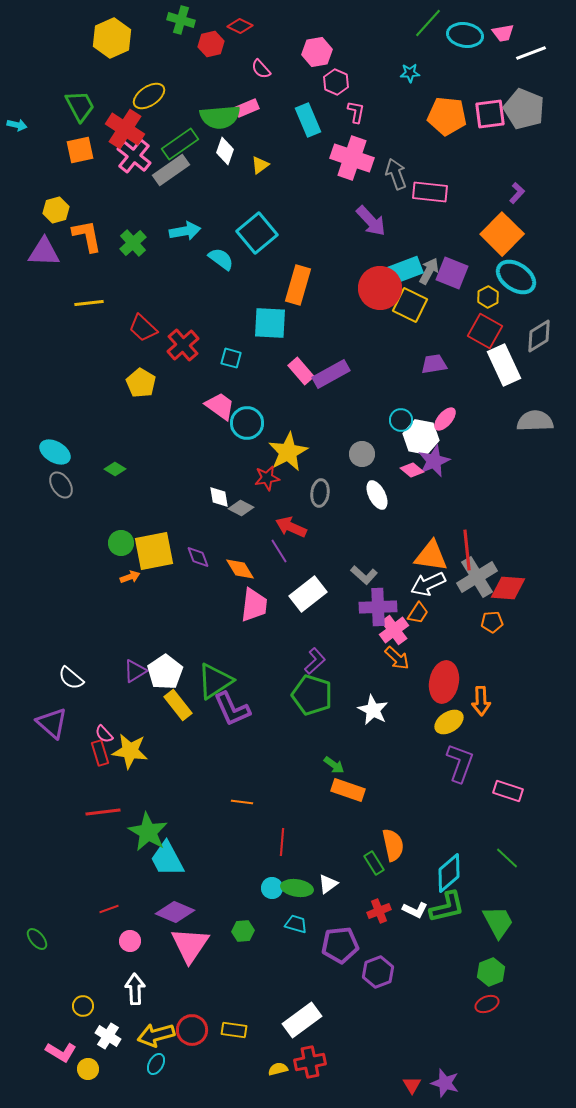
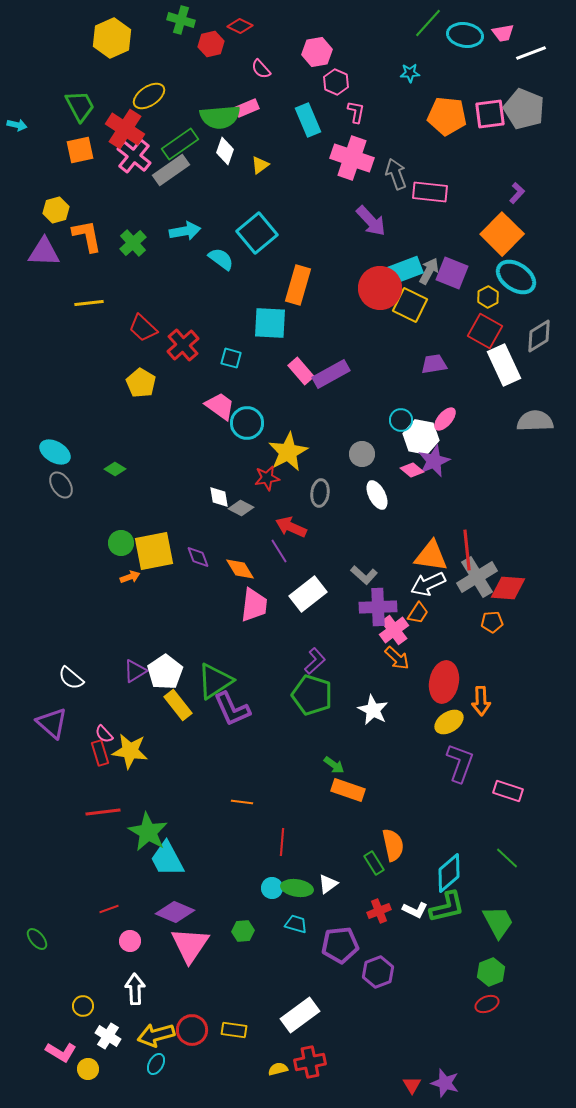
white rectangle at (302, 1020): moved 2 px left, 5 px up
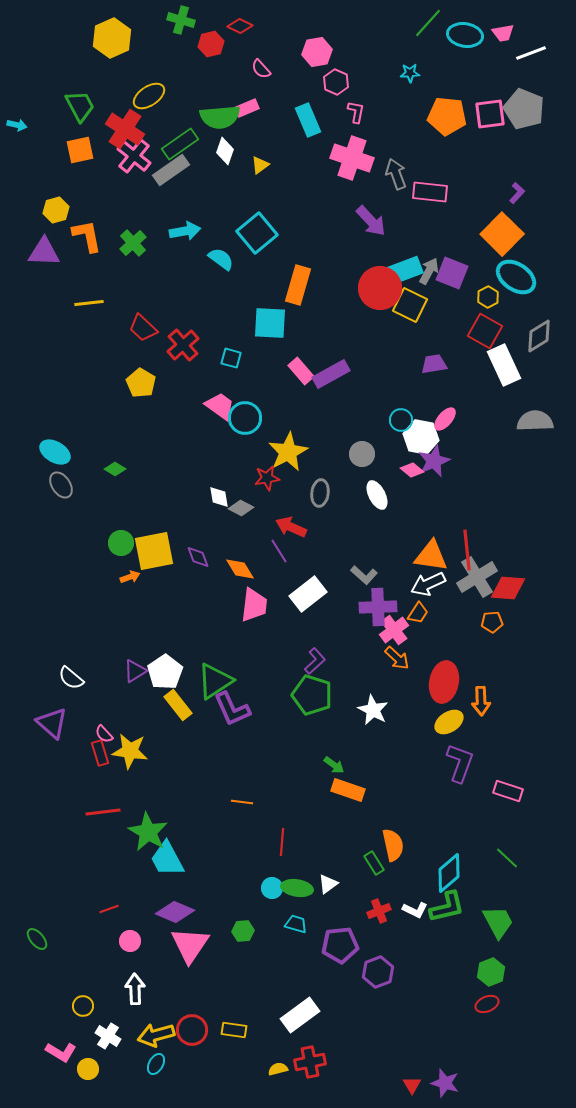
cyan circle at (247, 423): moved 2 px left, 5 px up
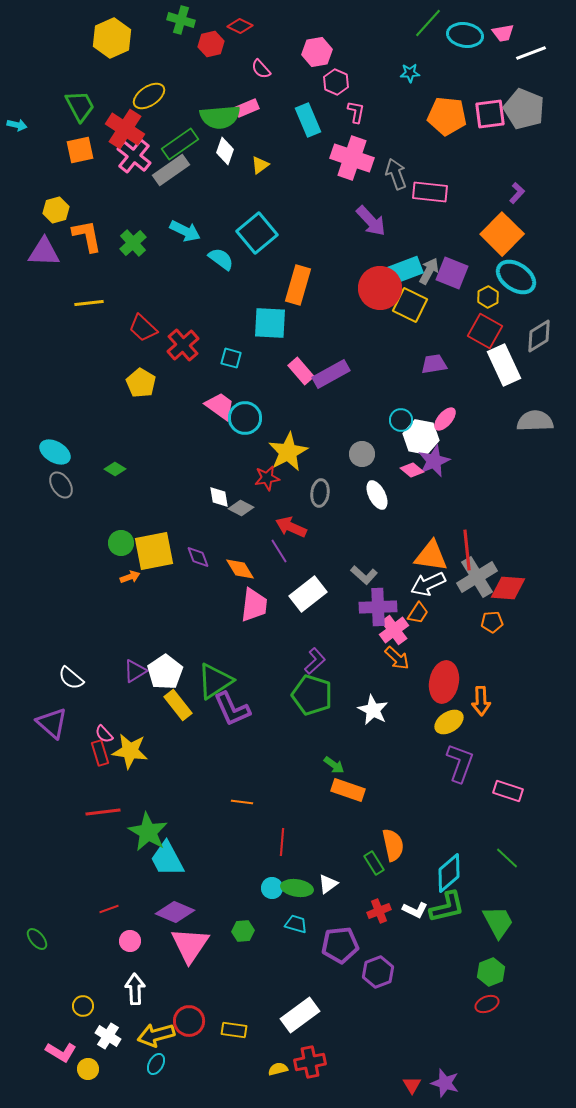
cyan arrow at (185, 231): rotated 36 degrees clockwise
red circle at (192, 1030): moved 3 px left, 9 px up
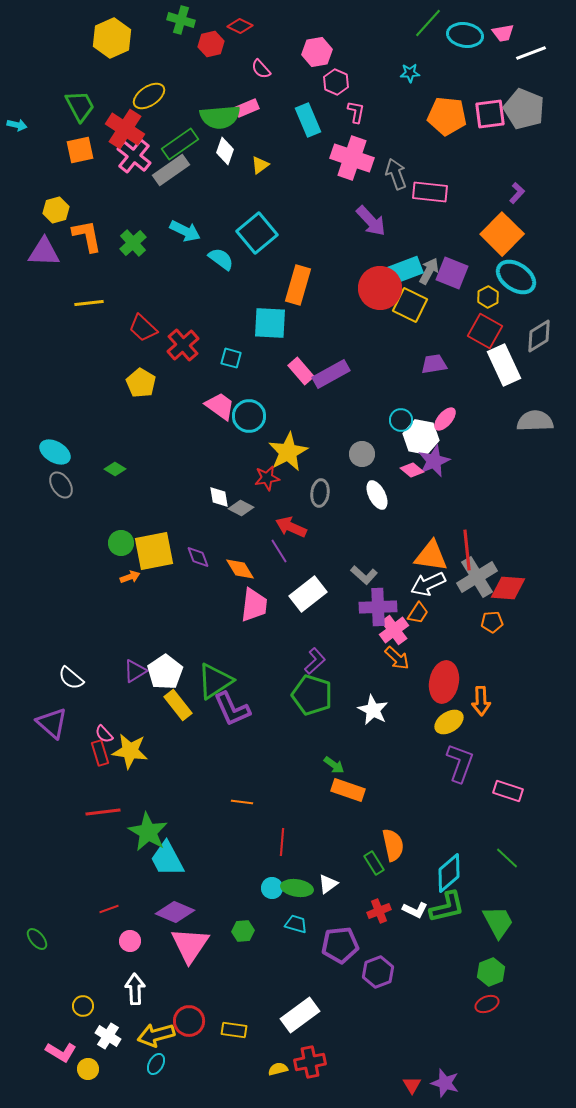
cyan circle at (245, 418): moved 4 px right, 2 px up
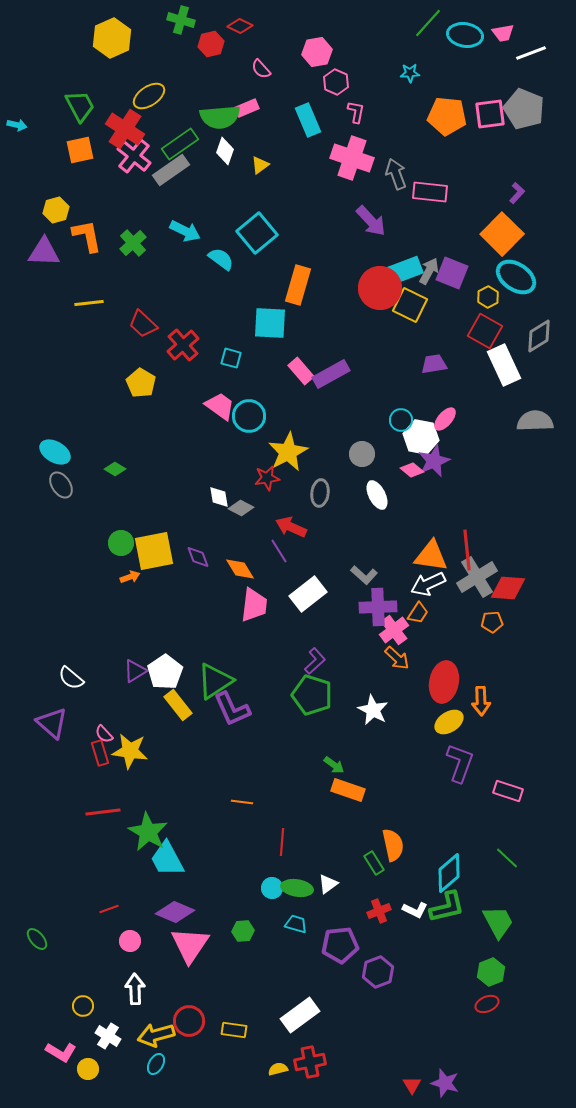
red trapezoid at (143, 328): moved 4 px up
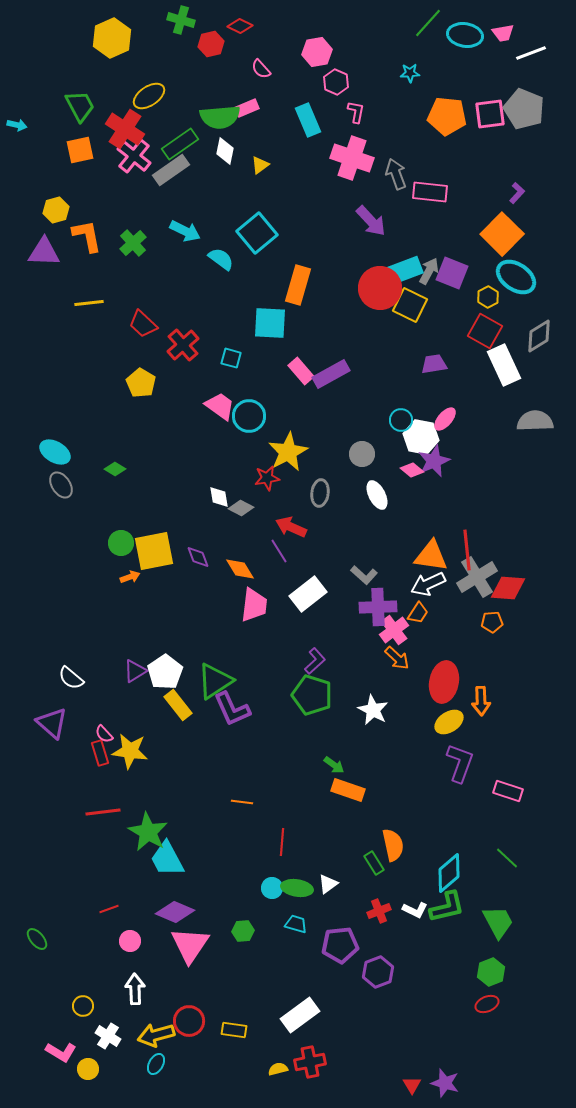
white diamond at (225, 151): rotated 8 degrees counterclockwise
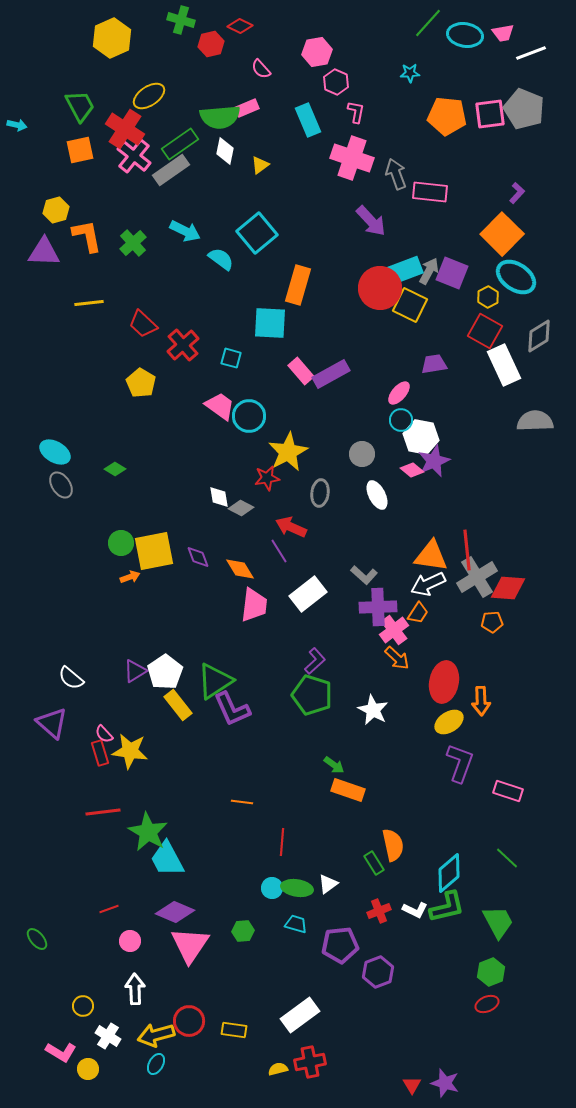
pink ellipse at (445, 419): moved 46 px left, 26 px up
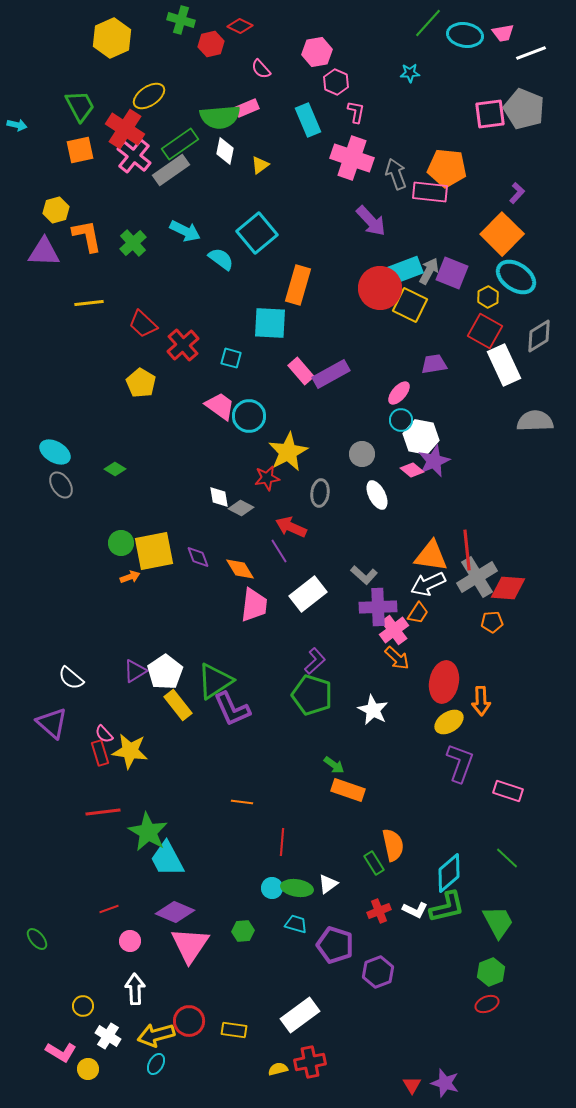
orange pentagon at (447, 116): moved 52 px down
purple pentagon at (340, 945): moved 5 px left; rotated 24 degrees clockwise
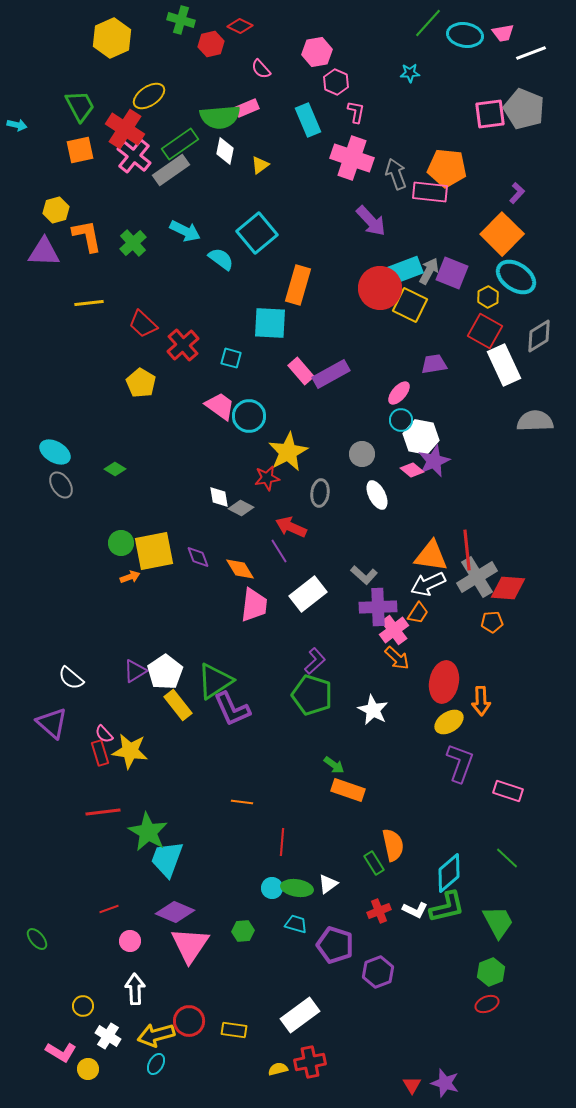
cyan trapezoid at (167, 859): rotated 48 degrees clockwise
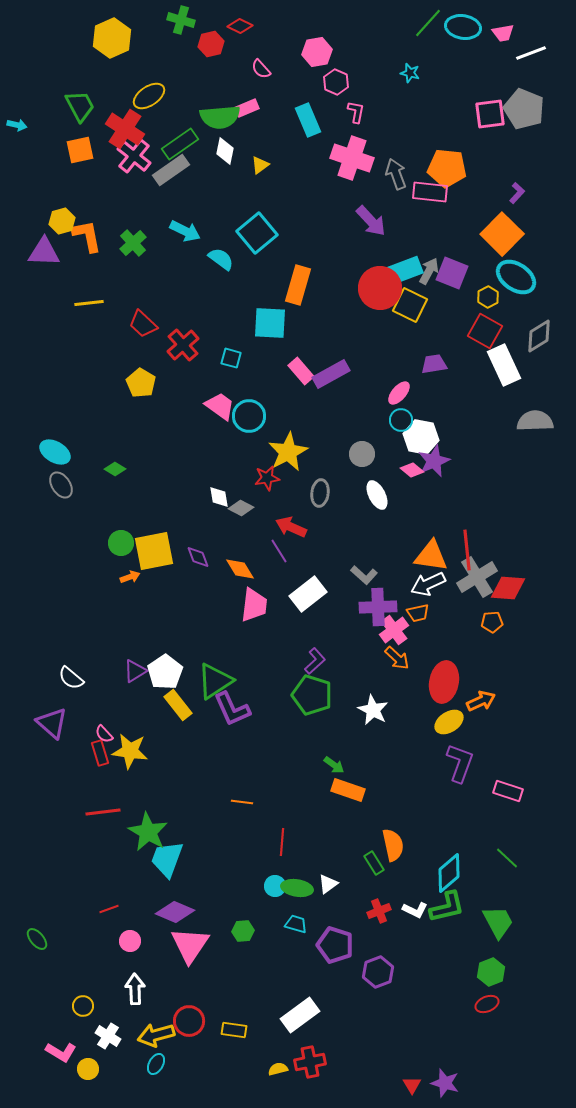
cyan ellipse at (465, 35): moved 2 px left, 8 px up
cyan star at (410, 73): rotated 18 degrees clockwise
yellow hexagon at (56, 210): moved 6 px right, 11 px down
orange trapezoid at (418, 613): rotated 45 degrees clockwise
orange arrow at (481, 701): rotated 112 degrees counterclockwise
cyan circle at (272, 888): moved 3 px right, 2 px up
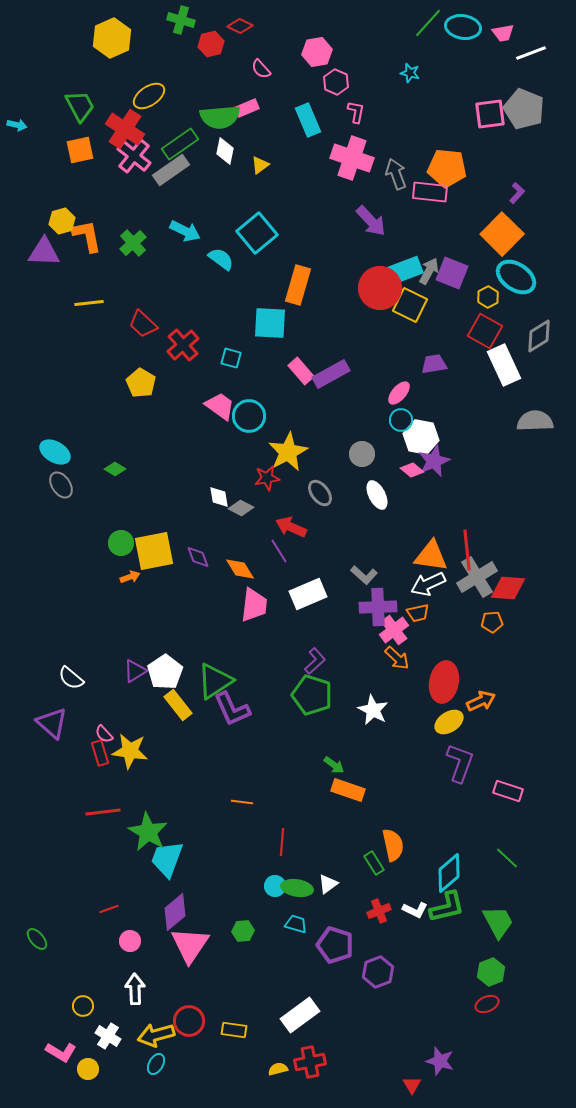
gray ellipse at (320, 493): rotated 44 degrees counterclockwise
white rectangle at (308, 594): rotated 15 degrees clockwise
purple diamond at (175, 912): rotated 63 degrees counterclockwise
purple star at (445, 1083): moved 5 px left, 22 px up
